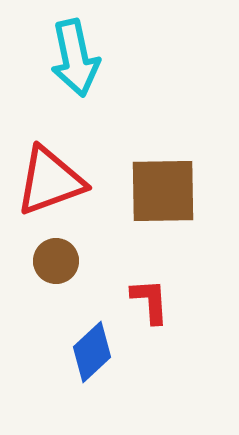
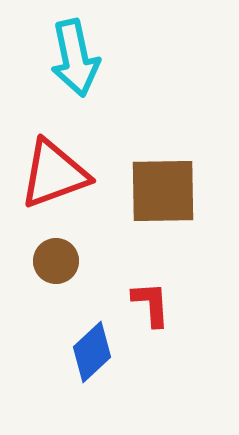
red triangle: moved 4 px right, 7 px up
red L-shape: moved 1 px right, 3 px down
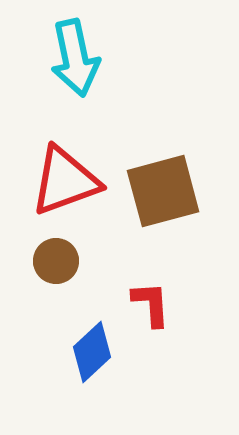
red triangle: moved 11 px right, 7 px down
brown square: rotated 14 degrees counterclockwise
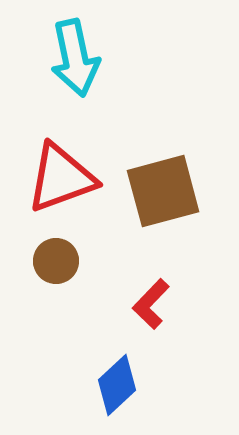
red triangle: moved 4 px left, 3 px up
red L-shape: rotated 132 degrees counterclockwise
blue diamond: moved 25 px right, 33 px down
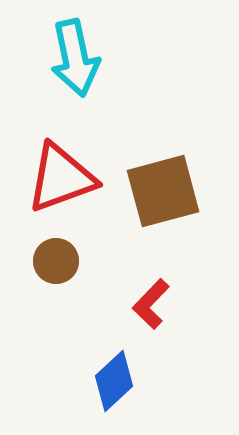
blue diamond: moved 3 px left, 4 px up
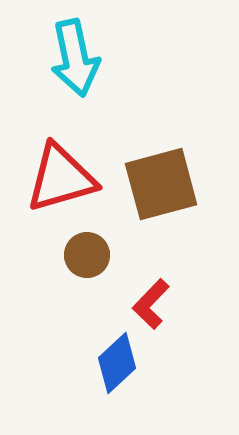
red triangle: rotated 4 degrees clockwise
brown square: moved 2 px left, 7 px up
brown circle: moved 31 px right, 6 px up
blue diamond: moved 3 px right, 18 px up
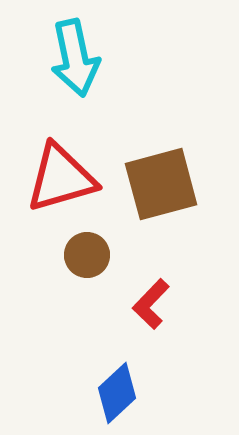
blue diamond: moved 30 px down
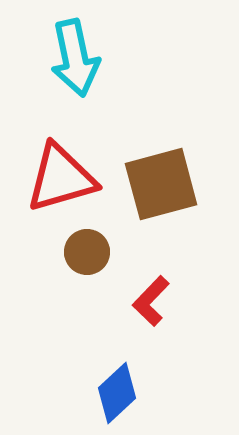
brown circle: moved 3 px up
red L-shape: moved 3 px up
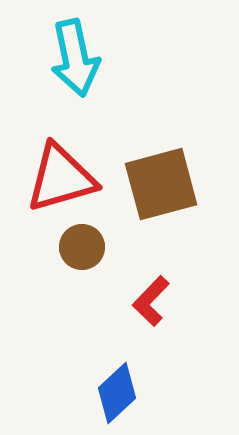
brown circle: moved 5 px left, 5 px up
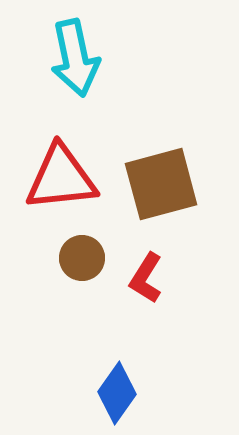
red triangle: rotated 10 degrees clockwise
brown circle: moved 11 px down
red L-shape: moved 5 px left, 23 px up; rotated 12 degrees counterclockwise
blue diamond: rotated 12 degrees counterclockwise
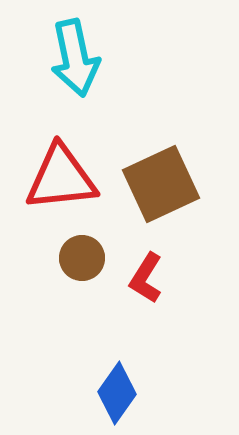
brown square: rotated 10 degrees counterclockwise
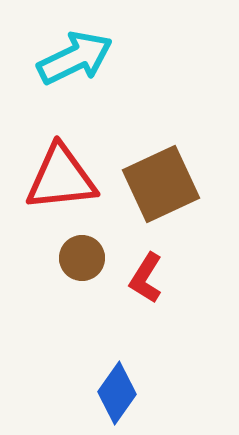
cyan arrow: rotated 104 degrees counterclockwise
